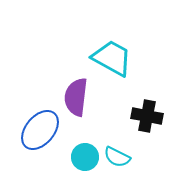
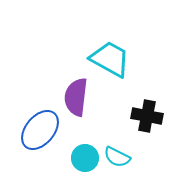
cyan trapezoid: moved 2 px left, 1 px down
cyan circle: moved 1 px down
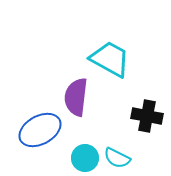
blue ellipse: rotated 21 degrees clockwise
cyan semicircle: moved 1 px down
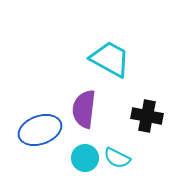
purple semicircle: moved 8 px right, 12 px down
blue ellipse: rotated 9 degrees clockwise
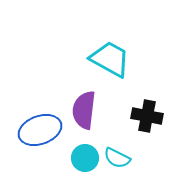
purple semicircle: moved 1 px down
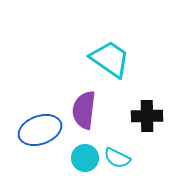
cyan trapezoid: rotated 6 degrees clockwise
black cross: rotated 12 degrees counterclockwise
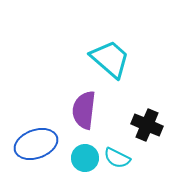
cyan trapezoid: rotated 6 degrees clockwise
black cross: moved 9 px down; rotated 24 degrees clockwise
blue ellipse: moved 4 px left, 14 px down
